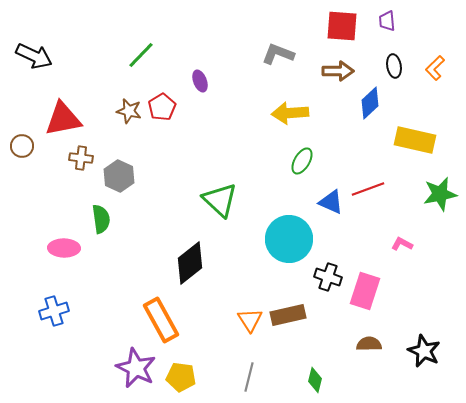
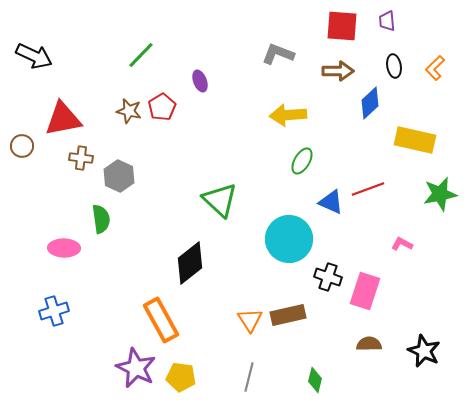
yellow arrow: moved 2 px left, 2 px down
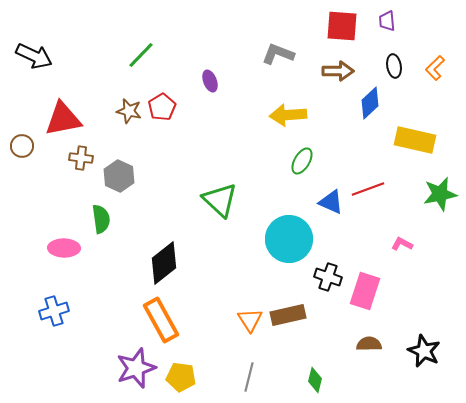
purple ellipse: moved 10 px right
black diamond: moved 26 px left
purple star: rotated 27 degrees clockwise
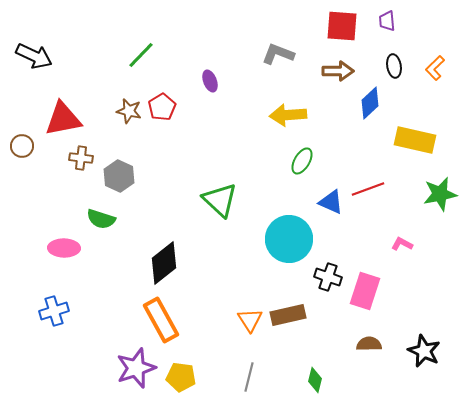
green semicircle: rotated 116 degrees clockwise
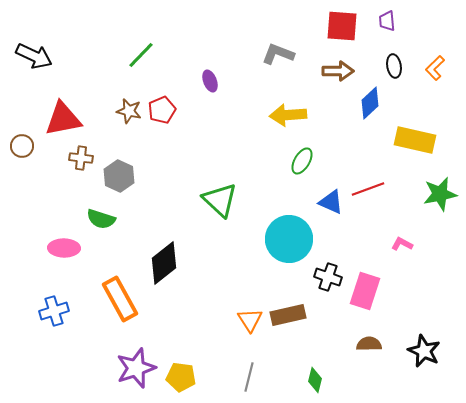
red pentagon: moved 3 px down; rotated 8 degrees clockwise
orange rectangle: moved 41 px left, 21 px up
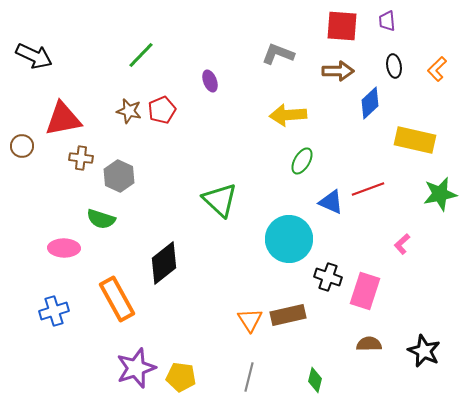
orange L-shape: moved 2 px right, 1 px down
pink L-shape: rotated 70 degrees counterclockwise
orange rectangle: moved 3 px left
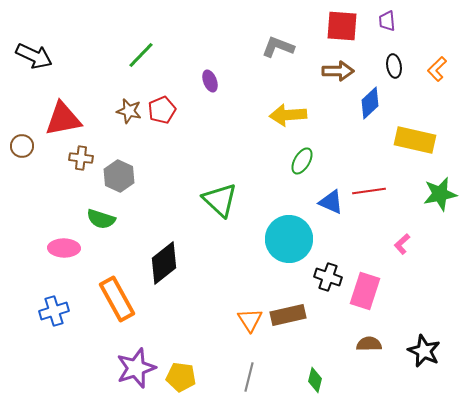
gray L-shape: moved 7 px up
red line: moved 1 px right, 2 px down; rotated 12 degrees clockwise
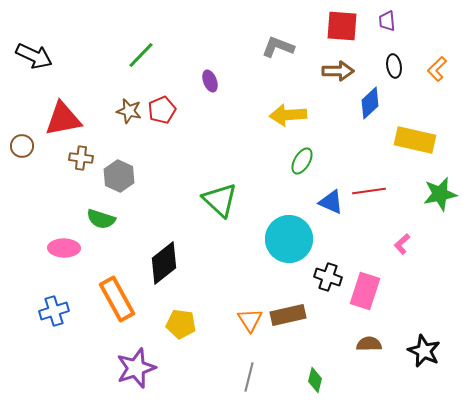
yellow pentagon: moved 53 px up
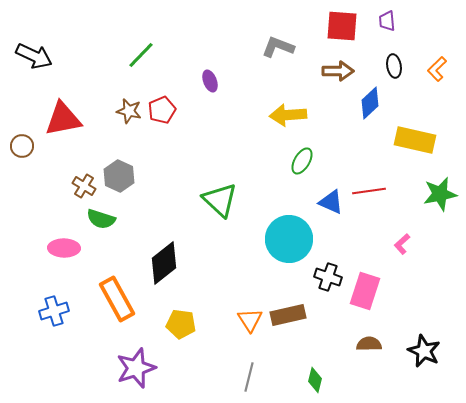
brown cross: moved 3 px right, 28 px down; rotated 25 degrees clockwise
